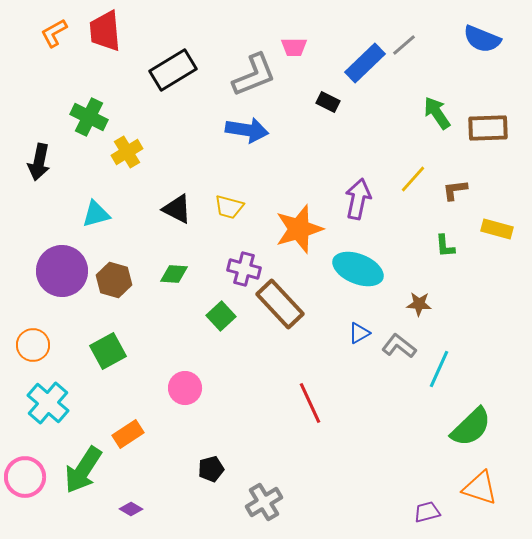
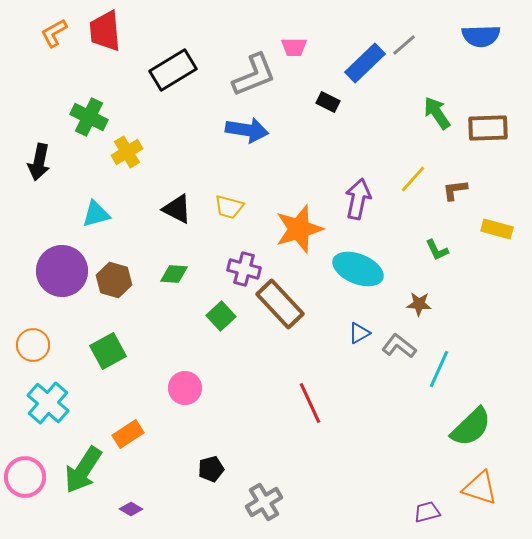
blue semicircle at (482, 39): moved 1 px left, 3 px up; rotated 24 degrees counterclockwise
green L-shape at (445, 246): moved 8 px left, 4 px down; rotated 20 degrees counterclockwise
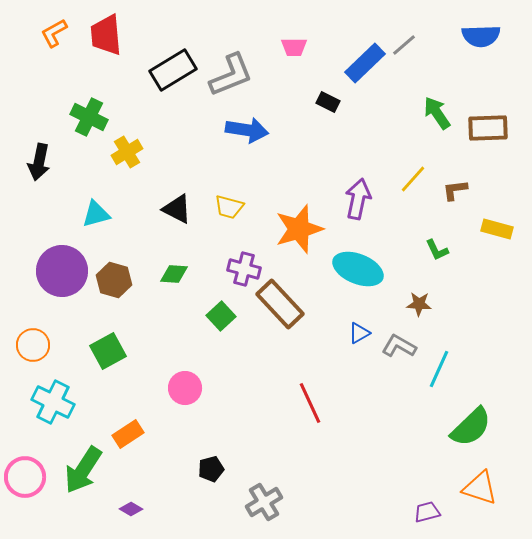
red trapezoid at (105, 31): moved 1 px right, 4 px down
gray L-shape at (254, 75): moved 23 px left
gray L-shape at (399, 346): rotated 8 degrees counterclockwise
cyan cross at (48, 403): moved 5 px right, 1 px up; rotated 15 degrees counterclockwise
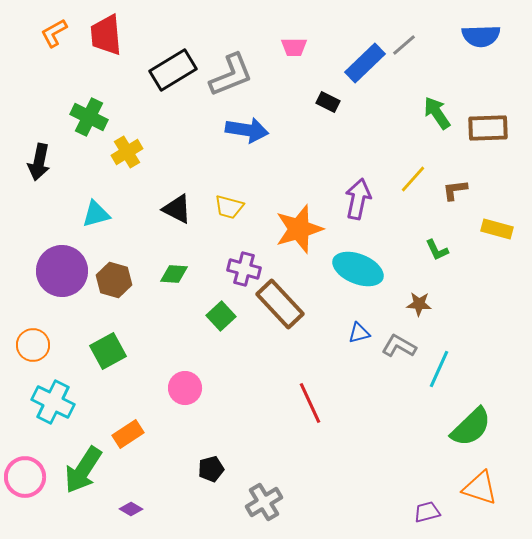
blue triangle at (359, 333): rotated 15 degrees clockwise
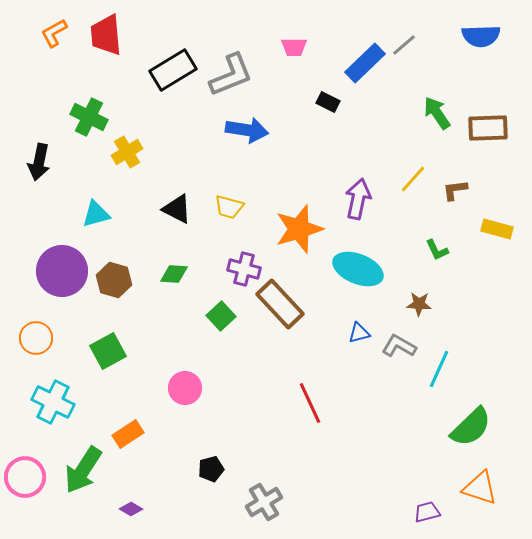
orange circle at (33, 345): moved 3 px right, 7 px up
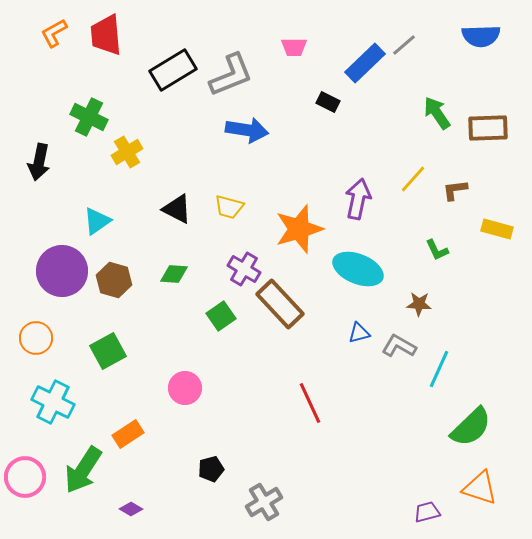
cyan triangle at (96, 214): moved 1 px right, 7 px down; rotated 20 degrees counterclockwise
purple cross at (244, 269): rotated 16 degrees clockwise
green square at (221, 316): rotated 8 degrees clockwise
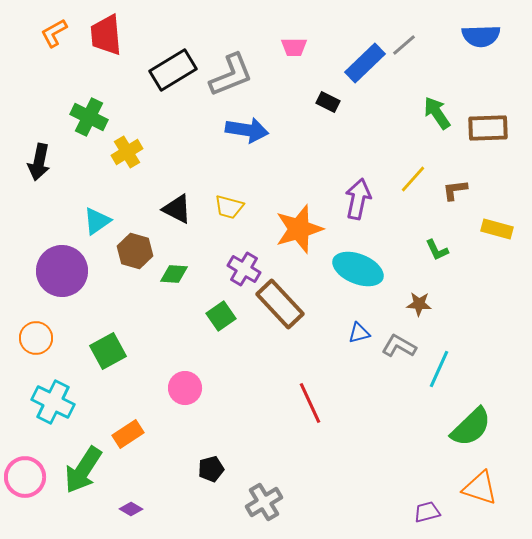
brown hexagon at (114, 280): moved 21 px right, 29 px up
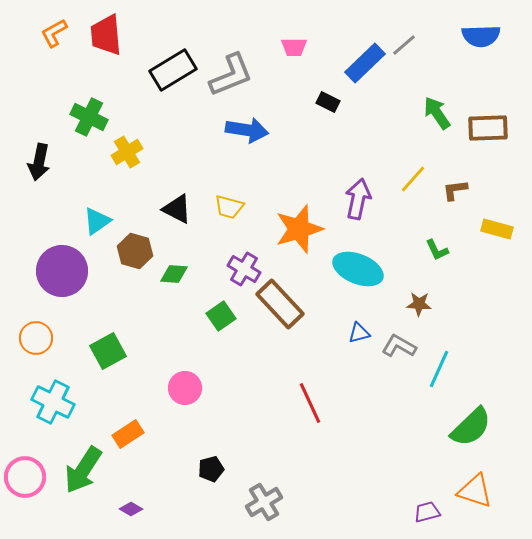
orange triangle at (480, 488): moved 5 px left, 3 px down
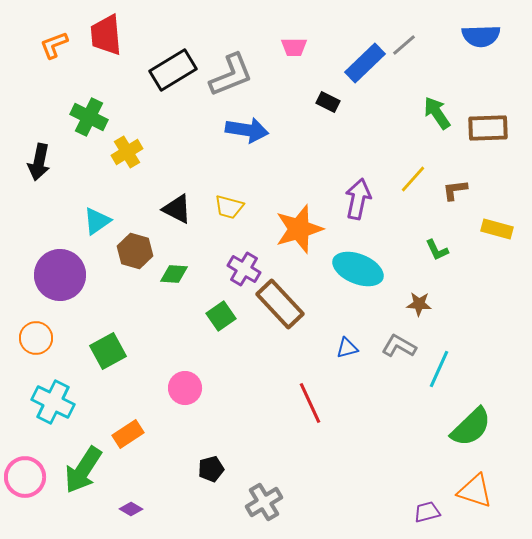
orange L-shape at (54, 33): moved 12 px down; rotated 8 degrees clockwise
purple circle at (62, 271): moved 2 px left, 4 px down
blue triangle at (359, 333): moved 12 px left, 15 px down
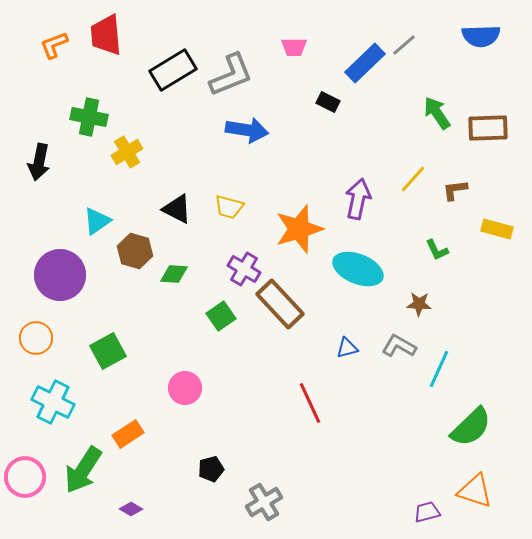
green cross at (89, 117): rotated 15 degrees counterclockwise
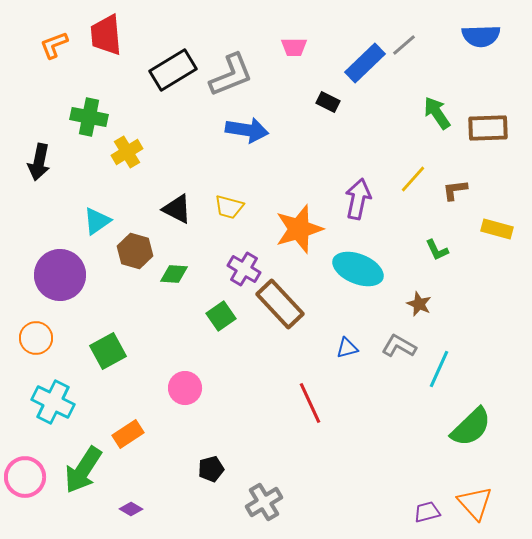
brown star at (419, 304): rotated 20 degrees clockwise
orange triangle at (475, 491): moved 12 px down; rotated 30 degrees clockwise
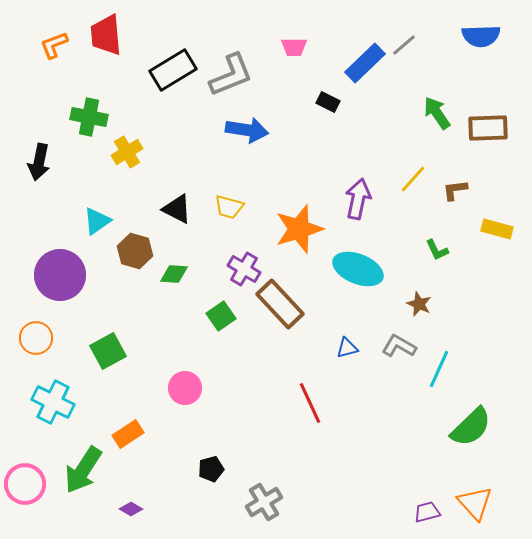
pink circle at (25, 477): moved 7 px down
